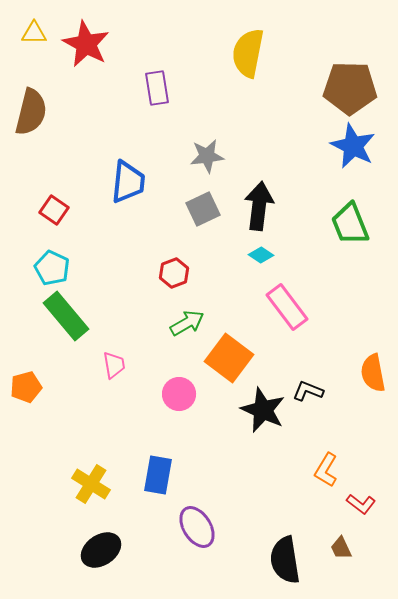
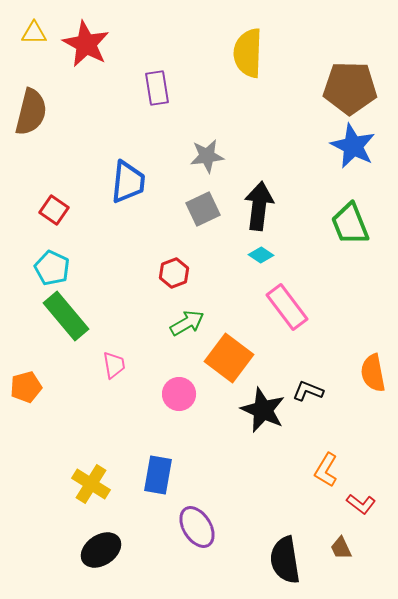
yellow semicircle: rotated 9 degrees counterclockwise
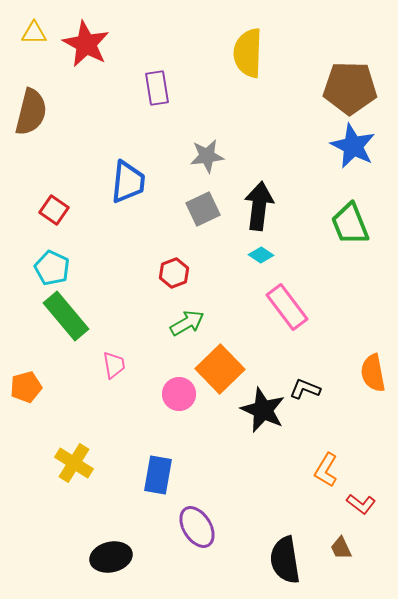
orange square: moved 9 px left, 11 px down; rotated 9 degrees clockwise
black L-shape: moved 3 px left, 2 px up
yellow cross: moved 17 px left, 21 px up
black ellipse: moved 10 px right, 7 px down; rotated 21 degrees clockwise
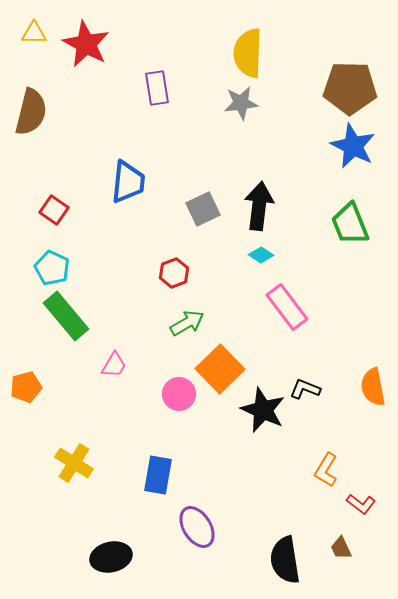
gray star: moved 34 px right, 53 px up
pink trapezoid: rotated 40 degrees clockwise
orange semicircle: moved 14 px down
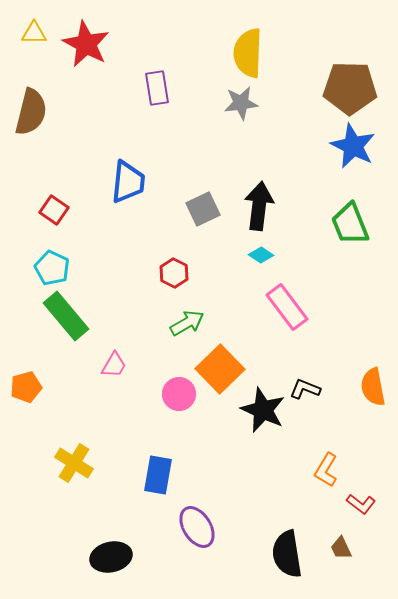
red hexagon: rotated 12 degrees counterclockwise
black semicircle: moved 2 px right, 6 px up
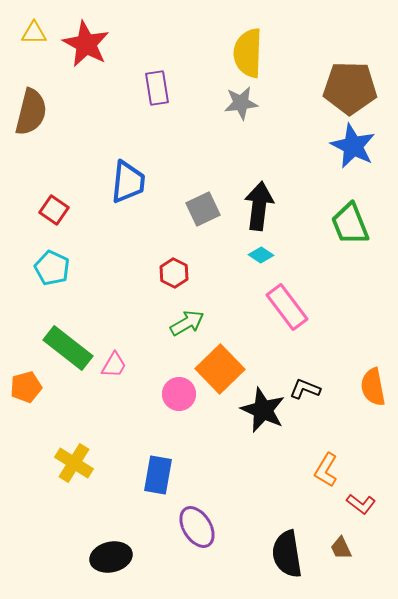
green rectangle: moved 2 px right, 32 px down; rotated 12 degrees counterclockwise
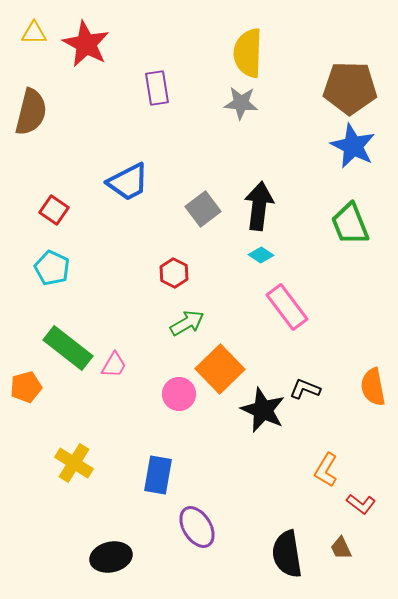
gray star: rotated 12 degrees clockwise
blue trapezoid: rotated 57 degrees clockwise
gray square: rotated 12 degrees counterclockwise
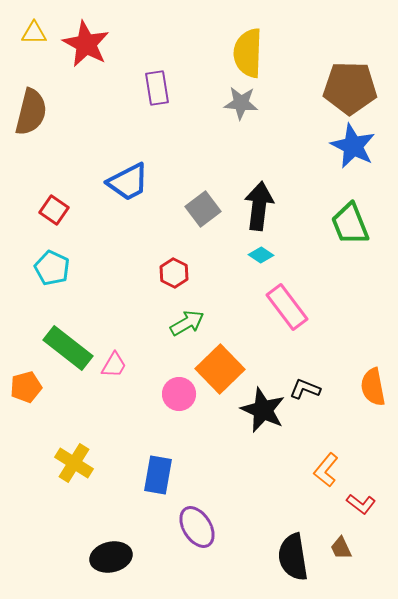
orange L-shape: rotated 8 degrees clockwise
black semicircle: moved 6 px right, 3 px down
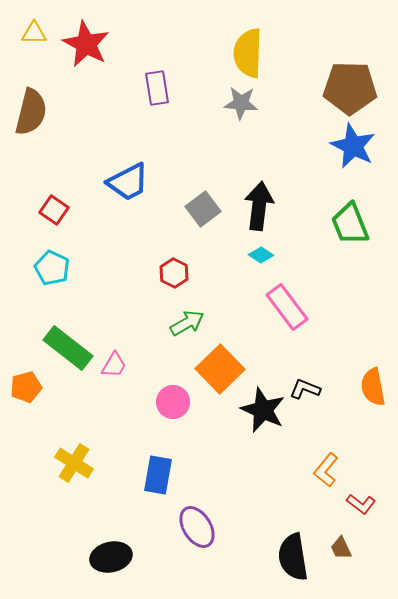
pink circle: moved 6 px left, 8 px down
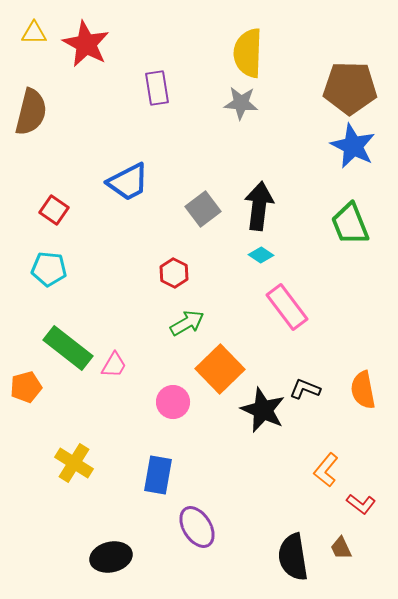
cyan pentagon: moved 3 px left, 1 px down; rotated 20 degrees counterclockwise
orange semicircle: moved 10 px left, 3 px down
